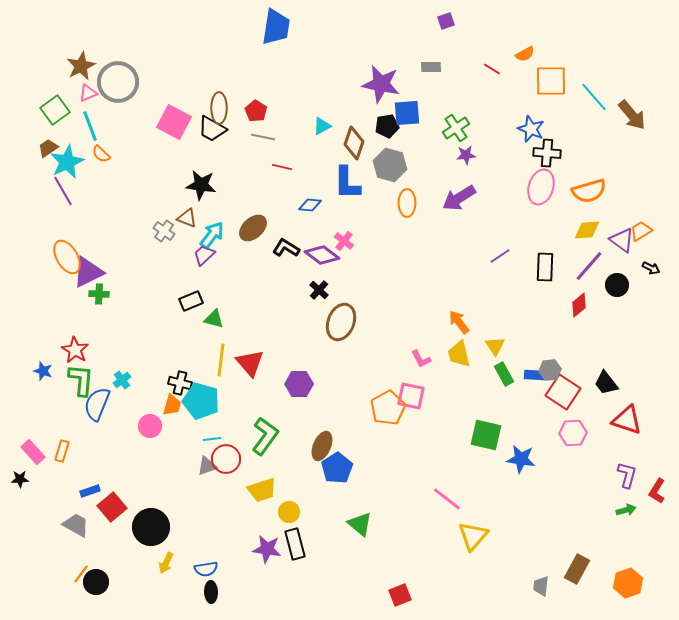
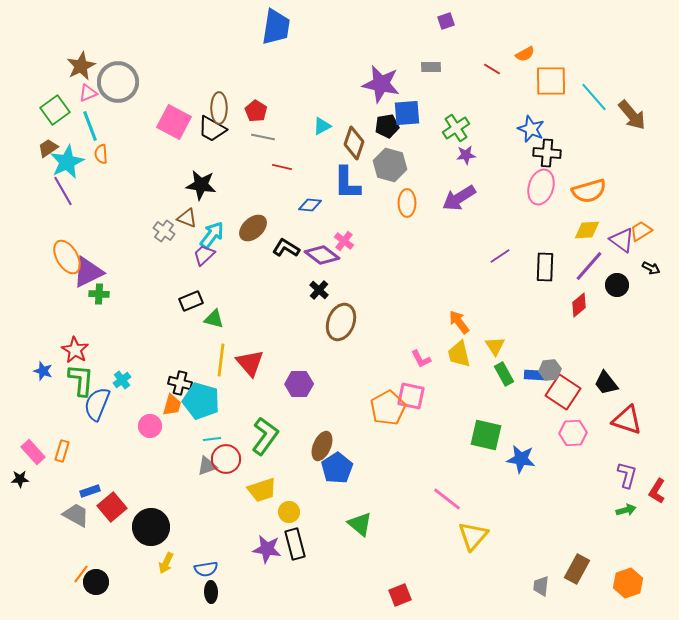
orange semicircle at (101, 154): rotated 42 degrees clockwise
gray trapezoid at (76, 525): moved 10 px up
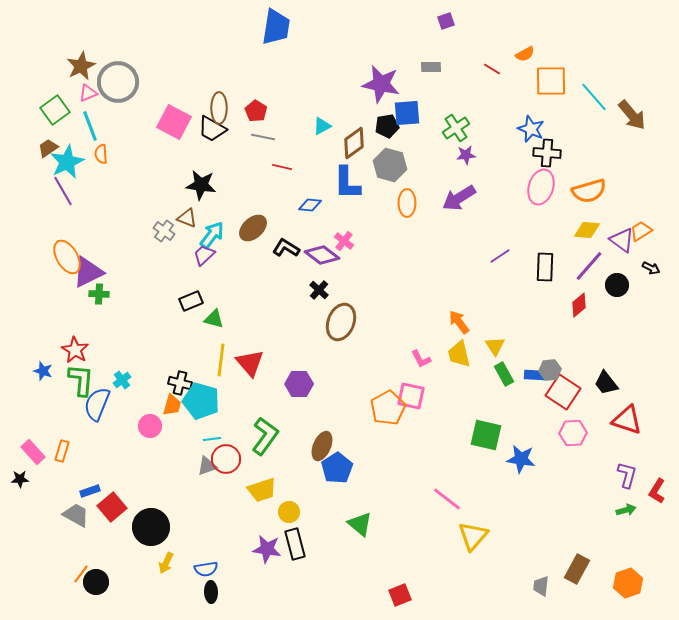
brown diamond at (354, 143): rotated 36 degrees clockwise
yellow diamond at (587, 230): rotated 8 degrees clockwise
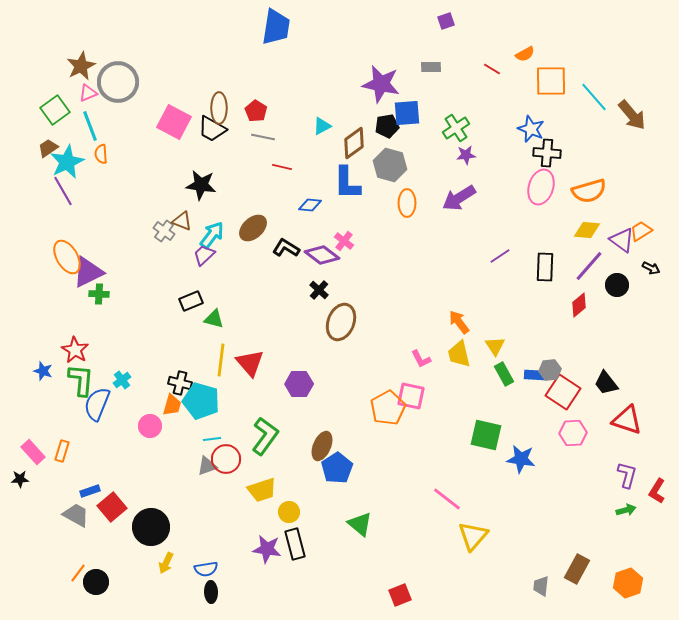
brown triangle at (187, 218): moved 5 px left, 3 px down
orange line at (81, 574): moved 3 px left, 1 px up
